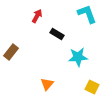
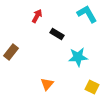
cyan L-shape: rotated 10 degrees counterclockwise
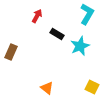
cyan L-shape: rotated 60 degrees clockwise
brown rectangle: rotated 14 degrees counterclockwise
cyan star: moved 2 px right, 11 px up; rotated 18 degrees counterclockwise
orange triangle: moved 4 px down; rotated 32 degrees counterclockwise
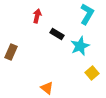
red arrow: rotated 16 degrees counterclockwise
yellow square: moved 14 px up; rotated 24 degrees clockwise
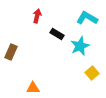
cyan L-shape: moved 4 px down; rotated 90 degrees counterclockwise
orange triangle: moved 14 px left; rotated 40 degrees counterclockwise
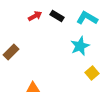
red arrow: moved 2 px left; rotated 48 degrees clockwise
black rectangle: moved 18 px up
brown rectangle: rotated 21 degrees clockwise
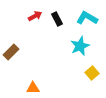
black rectangle: moved 3 px down; rotated 32 degrees clockwise
